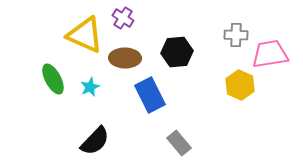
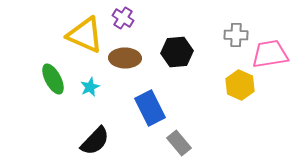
blue rectangle: moved 13 px down
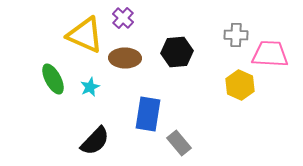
purple cross: rotated 10 degrees clockwise
pink trapezoid: rotated 12 degrees clockwise
blue rectangle: moved 2 px left, 6 px down; rotated 36 degrees clockwise
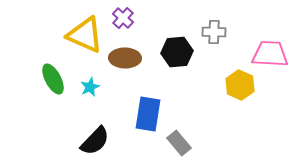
gray cross: moved 22 px left, 3 px up
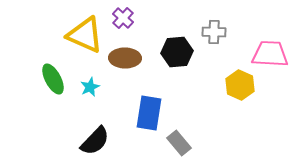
blue rectangle: moved 1 px right, 1 px up
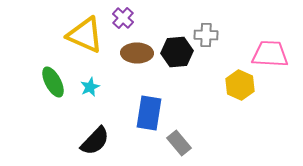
gray cross: moved 8 px left, 3 px down
brown ellipse: moved 12 px right, 5 px up
green ellipse: moved 3 px down
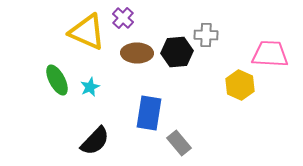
yellow triangle: moved 2 px right, 3 px up
green ellipse: moved 4 px right, 2 px up
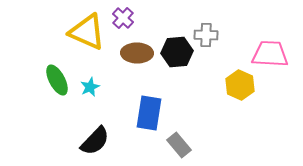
gray rectangle: moved 2 px down
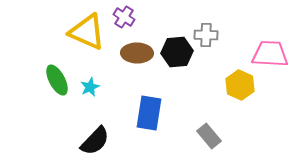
purple cross: moved 1 px right, 1 px up; rotated 10 degrees counterclockwise
gray rectangle: moved 30 px right, 9 px up
